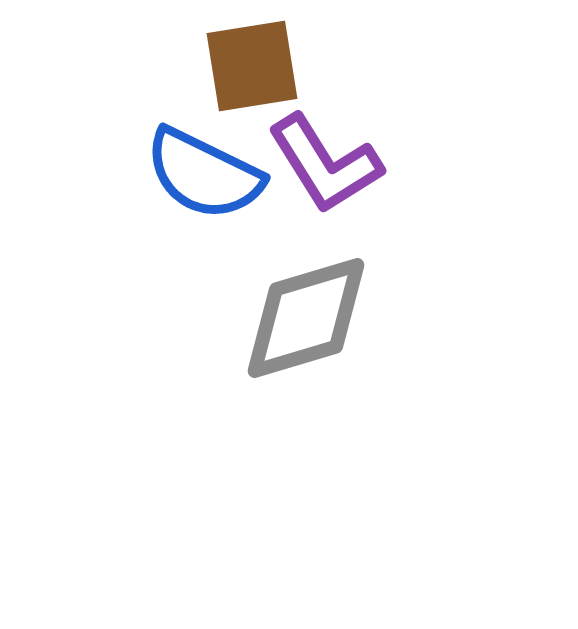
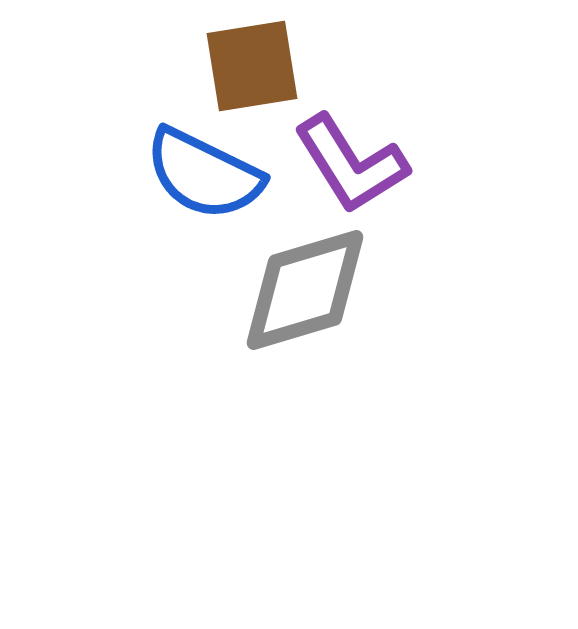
purple L-shape: moved 26 px right
gray diamond: moved 1 px left, 28 px up
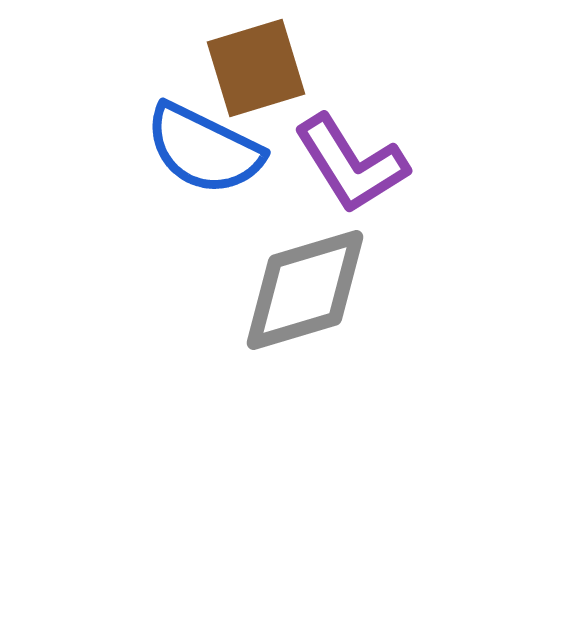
brown square: moved 4 px right, 2 px down; rotated 8 degrees counterclockwise
blue semicircle: moved 25 px up
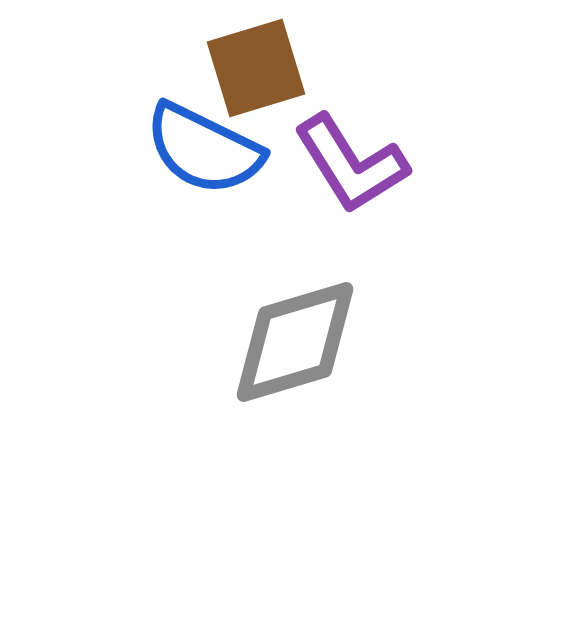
gray diamond: moved 10 px left, 52 px down
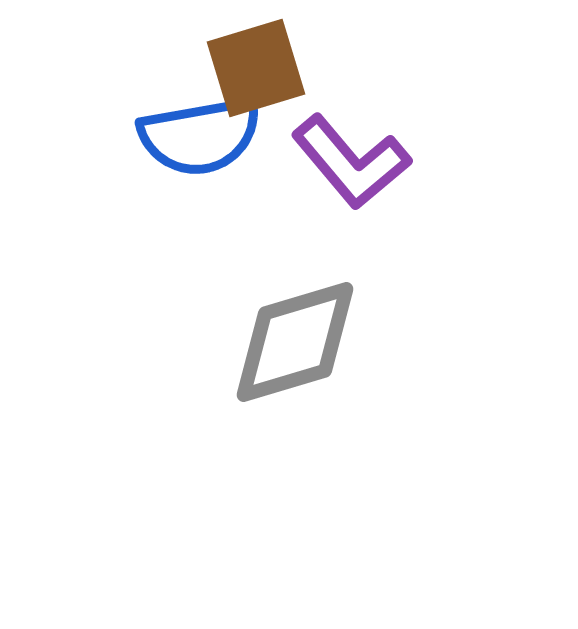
blue semicircle: moved 4 px left, 13 px up; rotated 36 degrees counterclockwise
purple L-shape: moved 2 px up; rotated 8 degrees counterclockwise
